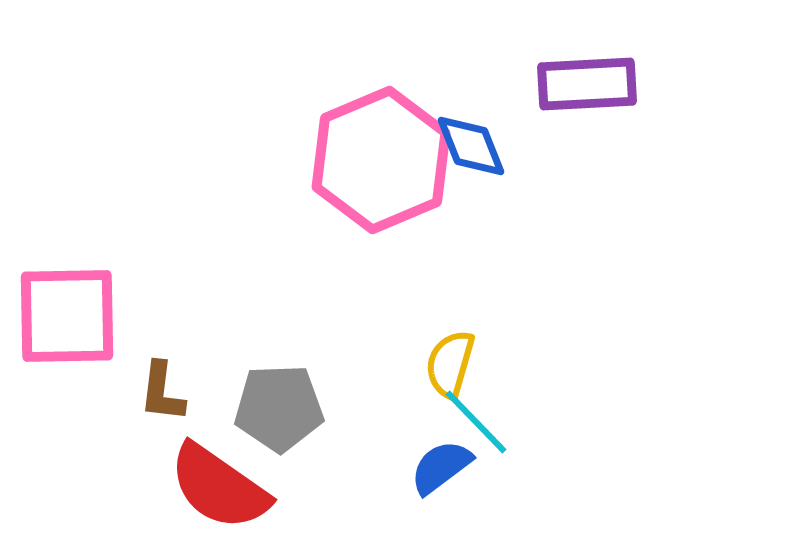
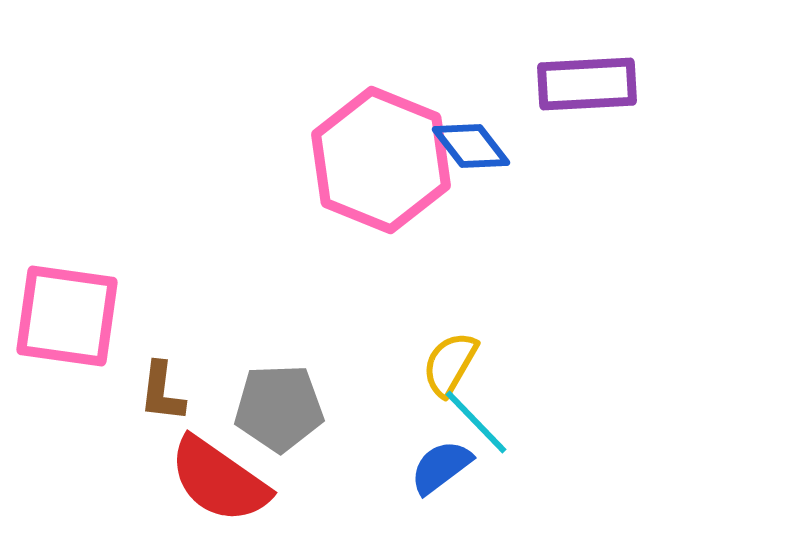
blue diamond: rotated 16 degrees counterclockwise
pink hexagon: rotated 15 degrees counterclockwise
pink square: rotated 9 degrees clockwise
yellow semicircle: rotated 14 degrees clockwise
red semicircle: moved 7 px up
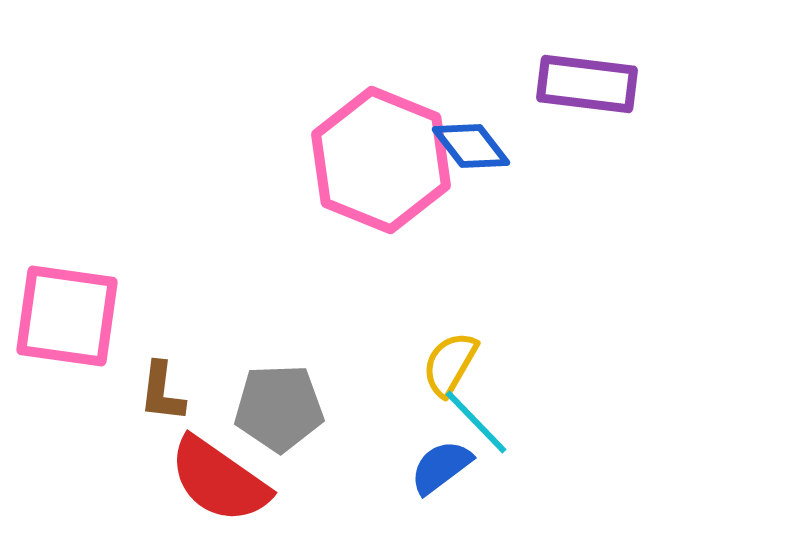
purple rectangle: rotated 10 degrees clockwise
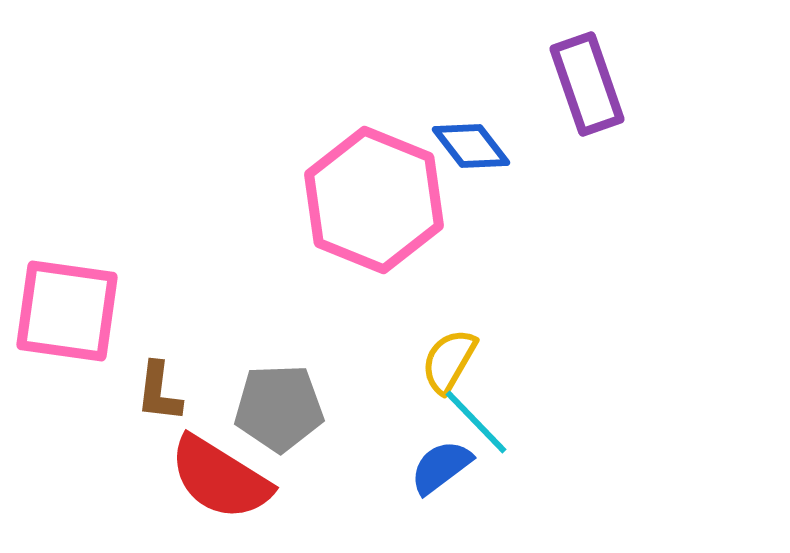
purple rectangle: rotated 64 degrees clockwise
pink hexagon: moved 7 px left, 40 px down
pink square: moved 5 px up
yellow semicircle: moved 1 px left, 3 px up
brown L-shape: moved 3 px left
red semicircle: moved 1 px right, 2 px up; rotated 3 degrees counterclockwise
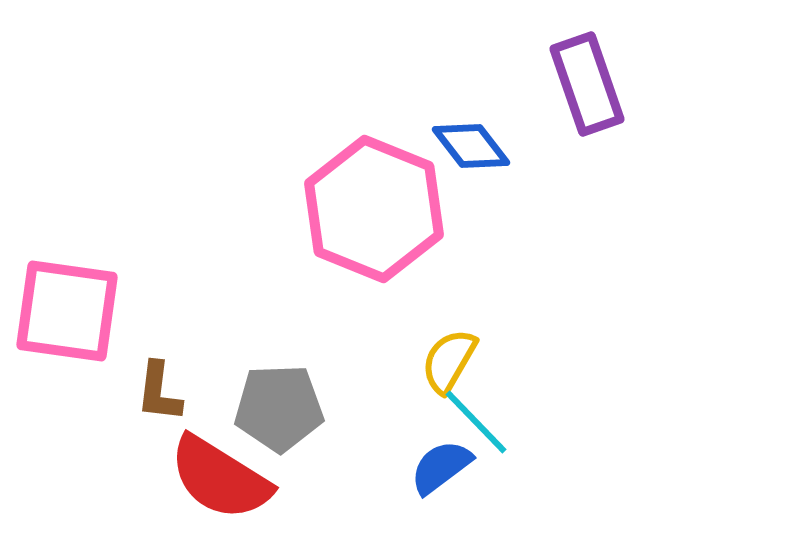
pink hexagon: moved 9 px down
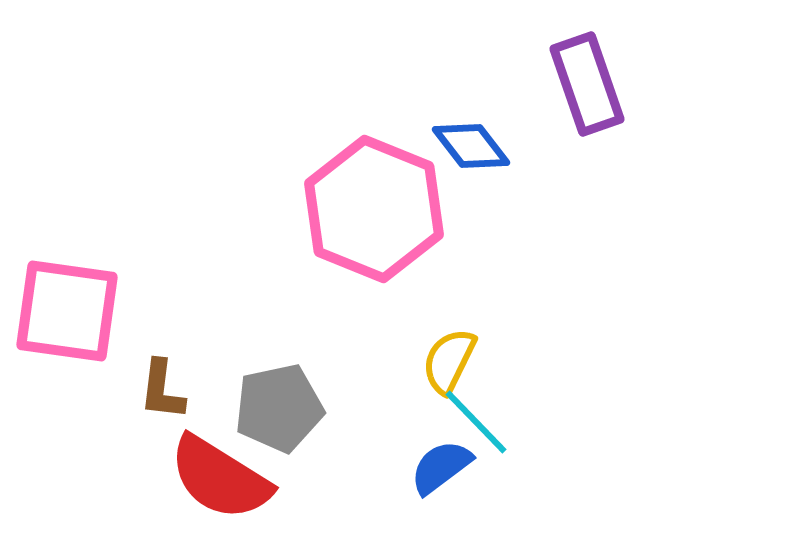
yellow semicircle: rotated 4 degrees counterclockwise
brown L-shape: moved 3 px right, 2 px up
gray pentagon: rotated 10 degrees counterclockwise
